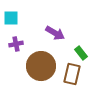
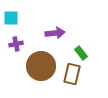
purple arrow: rotated 36 degrees counterclockwise
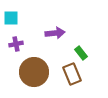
brown circle: moved 7 px left, 6 px down
brown rectangle: rotated 35 degrees counterclockwise
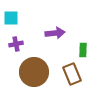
green rectangle: moved 2 px right, 3 px up; rotated 40 degrees clockwise
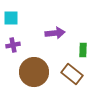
purple cross: moved 3 px left, 1 px down
brown rectangle: rotated 30 degrees counterclockwise
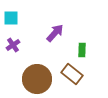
purple arrow: rotated 42 degrees counterclockwise
purple cross: rotated 24 degrees counterclockwise
green rectangle: moved 1 px left
brown circle: moved 3 px right, 7 px down
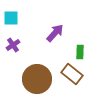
green rectangle: moved 2 px left, 2 px down
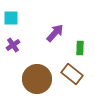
green rectangle: moved 4 px up
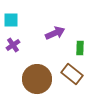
cyan square: moved 2 px down
purple arrow: rotated 24 degrees clockwise
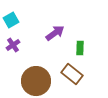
cyan square: rotated 28 degrees counterclockwise
purple arrow: rotated 12 degrees counterclockwise
brown circle: moved 1 px left, 2 px down
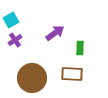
purple cross: moved 2 px right, 5 px up
brown rectangle: rotated 35 degrees counterclockwise
brown circle: moved 4 px left, 3 px up
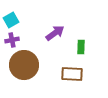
purple cross: moved 3 px left; rotated 24 degrees clockwise
green rectangle: moved 1 px right, 1 px up
brown circle: moved 8 px left, 13 px up
